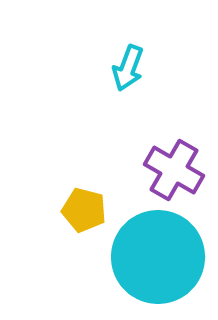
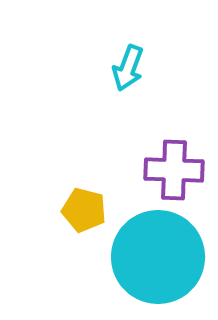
purple cross: rotated 28 degrees counterclockwise
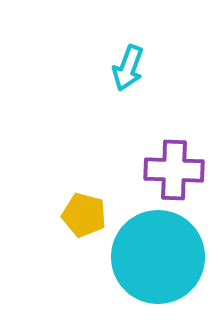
yellow pentagon: moved 5 px down
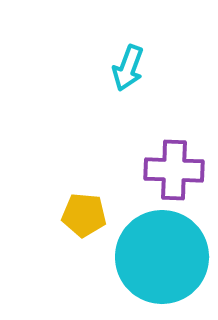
yellow pentagon: rotated 9 degrees counterclockwise
cyan circle: moved 4 px right
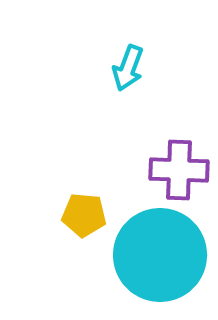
purple cross: moved 5 px right
cyan circle: moved 2 px left, 2 px up
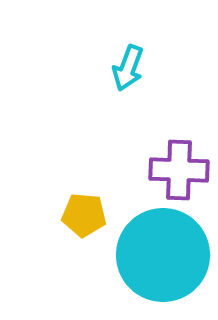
cyan circle: moved 3 px right
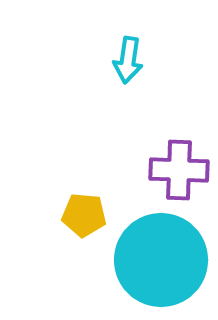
cyan arrow: moved 8 px up; rotated 12 degrees counterclockwise
cyan circle: moved 2 px left, 5 px down
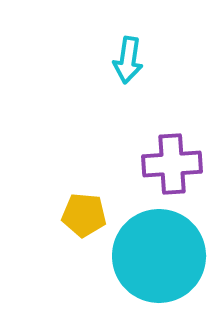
purple cross: moved 7 px left, 6 px up; rotated 6 degrees counterclockwise
cyan circle: moved 2 px left, 4 px up
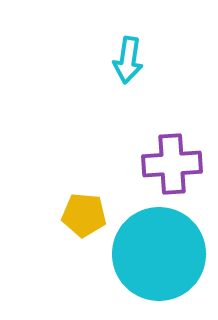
cyan circle: moved 2 px up
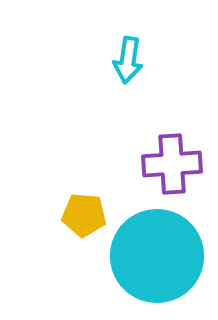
cyan circle: moved 2 px left, 2 px down
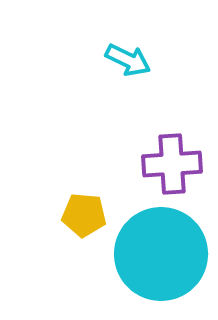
cyan arrow: rotated 72 degrees counterclockwise
cyan circle: moved 4 px right, 2 px up
